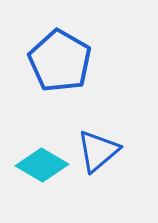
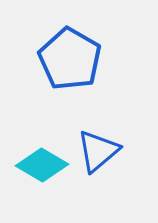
blue pentagon: moved 10 px right, 2 px up
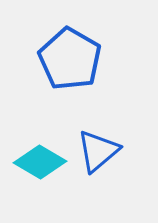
cyan diamond: moved 2 px left, 3 px up
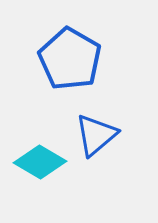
blue triangle: moved 2 px left, 16 px up
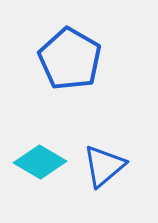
blue triangle: moved 8 px right, 31 px down
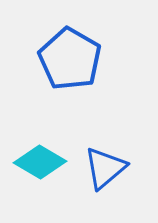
blue triangle: moved 1 px right, 2 px down
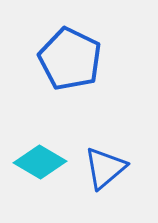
blue pentagon: rotated 4 degrees counterclockwise
